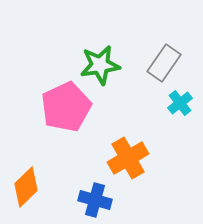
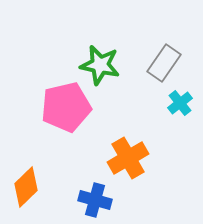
green star: rotated 21 degrees clockwise
pink pentagon: rotated 12 degrees clockwise
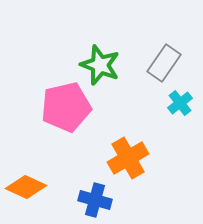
green star: rotated 9 degrees clockwise
orange diamond: rotated 69 degrees clockwise
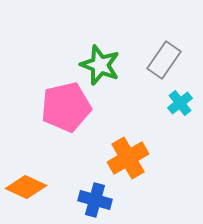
gray rectangle: moved 3 px up
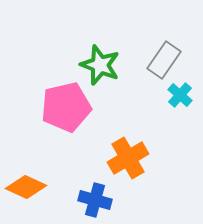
cyan cross: moved 8 px up; rotated 10 degrees counterclockwise
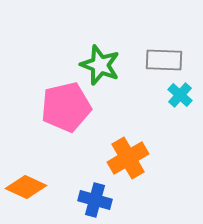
gray rectangle: rotated 57 degrees clockwise
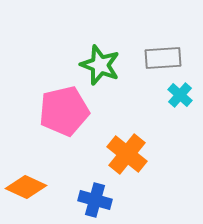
gray rectangle: moved 1 px left, 2 px up; rotated 6 degrees counterclockwise
pink pentagon: moved 2 px left, 4 px down
orange cross: moved 1 px left, 4 px up; rotated 21 degrees counterclockwise
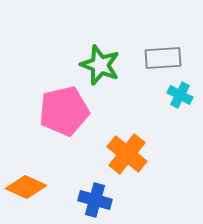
cyan cross: rotated 15 degrees counterclockwise
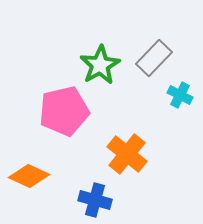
gray rectangle: moved 9 px left; rotated 42 degrees counterclockwise
green star: rotated 21 degrees clockwise
orange diamond: moved 3 px right, 11 px up
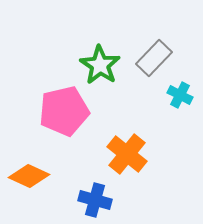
green star: rotated 9 degrees counterclockwise
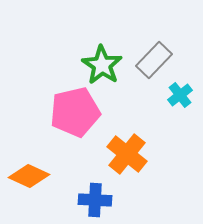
gray rectangle: moved 2 px down
green star: moved 2 px right
cyan cross: rotated 25 degrees clockwise
pink pentagon: moved 11 px right, 1 px down
blue cross: rotated 12 degrees counterclockwise
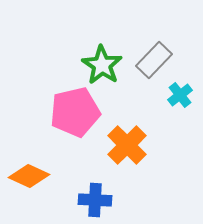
orange cross: moved 9 px up; rotated 6 degrees clockwise
